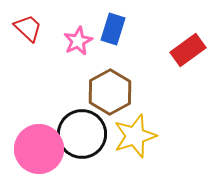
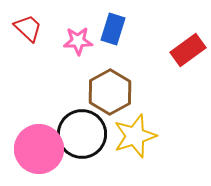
pink star: rotated 24 degrees clockwise
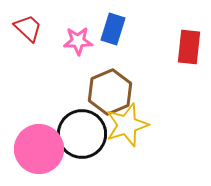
red rectangle: moved 1 px right, 3 px up; rotated 48 degrees counterclockwise
brown hexagon: rotated 6 degrees clockwise
yellow star: moved 8 px left, 11 px up
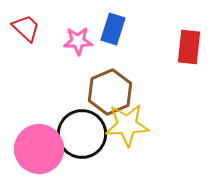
red trapezoid: moved 2 px left
yellow star: rotated 15 degrees clockwise
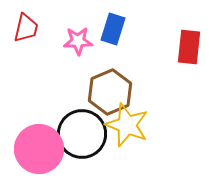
red trapezoid: rotated 60 degrees clockwise
yellow star: rotated 24 degrees clockwise
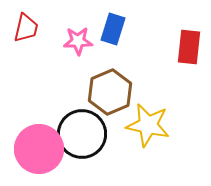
yellow star: moved 21 px right; rotated 9 degrees counterclockwise
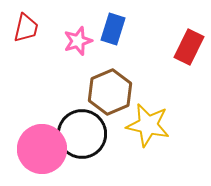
pink star: rotated 16 degrees counterclockwise
red rectangle: rotated 20 degrees clockwise
pink circle: moved 3 px right
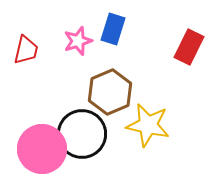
red trapezoid: moved 22 px down
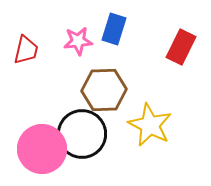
blue rectangle: moved 1 px right
pink star: rotated 12 degrees clockwise
red rectangle: moved 8 px left
brown hexagon: moved 6 px left, 2 px up; rotated 21 degrees clockwise
yellow star: moved 2 px right; rotated 15 degrees clockwise
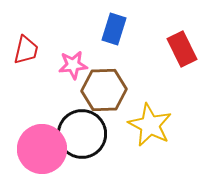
pink star: moved 5 px left, 24 px down
red rectangle: moved 1 px right, 2 px down; rotated 52 degrees counterclockwise
